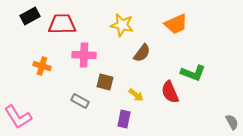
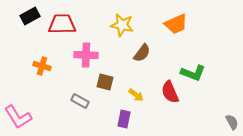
pink cross: moved 2 px right
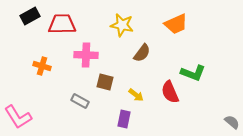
gray semicircle: rotated 21 degrees counterclockwise
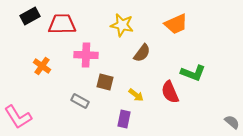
orange cross: rotated 18 degrees clockwise
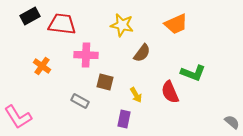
red trapezoid: rotated 8 degrees clockwise
yellow arrow: rotated 21 degrees clockwise
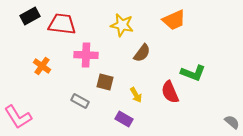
orange trapezoid: moved 2 px left, 4 px up
purple rectangle: rotated 72 degrees counterclockwise
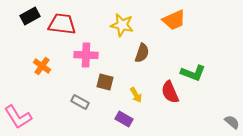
brown semicircle: rotated 18 degrees counterclockwise
gray rectangle: moved 1 px down
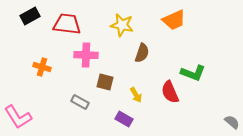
red trapezoid: moved 5 px right
orange cross: moved 1 px down; rotated 18 degrees counterclockwise
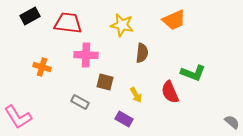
red trapezoid: moved 1 px right, 1 px up
brown semicircle: rotated 12 degrees counterclockwise
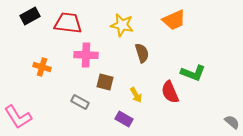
brown semicircle: rotated 24 degrees counterclockwise
